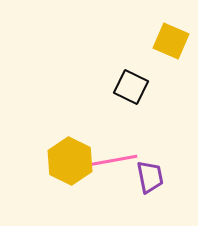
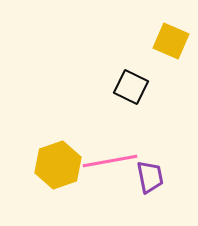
yellow hexagon: moved 12 px left, 4 px down; rotated 15 degrees clockwise
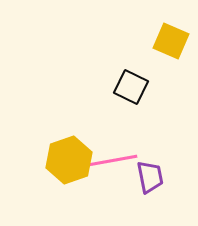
yellow hexagon: moved 11 px right, 5 px up
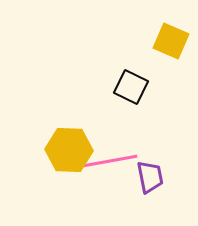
yellow hexagon: moved 10 px up; rotated 21 degrees clockwise
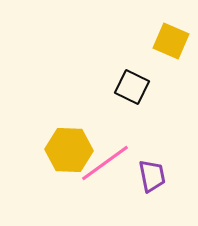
black square: moved 1 px right
pink line: moved 5 px left, 2 px down; rotated 26 degrees counterclockwise
purple trapezoid: moved 2 px right, 1 px up
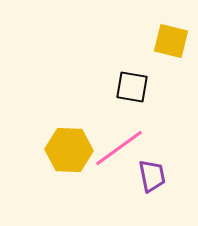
yellow square: rotated 9 degrees counterclockwise
black square: rotated 16 degrees counterclockwise
pink line: moved 14 px right, 15 px up
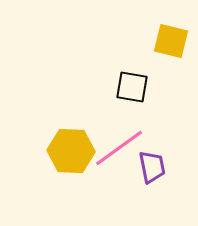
yellow hexagon: moved 2 px right, 1 px down
purple trapezoid: moved 9 px up
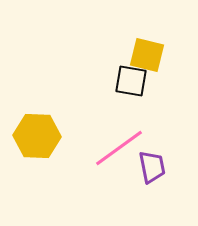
yellow square: moved 24 px left, 14 px down
black square: moved 1 px left, 6 px up
yellow hexagon: moved 34 px left, 15 px up
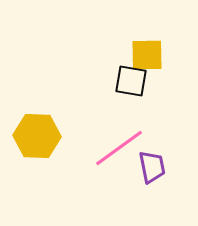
yellow square: rotated 15 degrees counterclockwise
